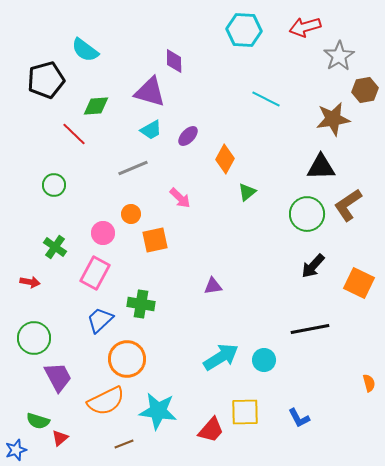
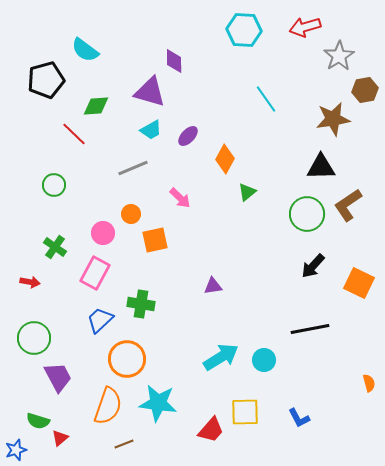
cyan line at (266, 99): rotated 28 degrees clockwise
orange semicircle at (106, 401): moved 2 px right, 5 px down; rotated 45 degrees counterclockwise
cyan star at (158, 411): moved 8 px up
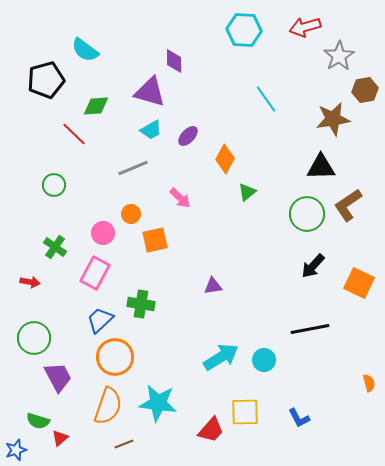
orange circle at (127, 359): moved 12 px left, 2 px up
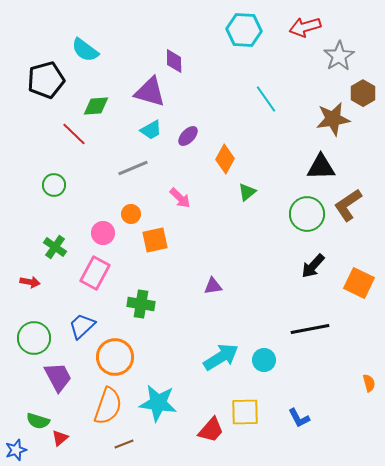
brown hexagon at (365, 90): moved 2 px left, 3 px down; rotated 20 degrees counterclockwise
blue trapezoid at (100, 320): moved 18 px left, 6 px down
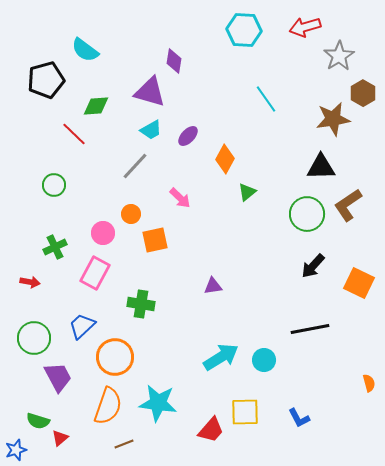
purple diamond at (174, 61): rotated 10 degrees clockwise
gray line at (133, 168): moved 2 px right, 2 px up; rotated 24 degrees counterclockwise
green cross at (55, 247): rotated 30 degrees clockwise
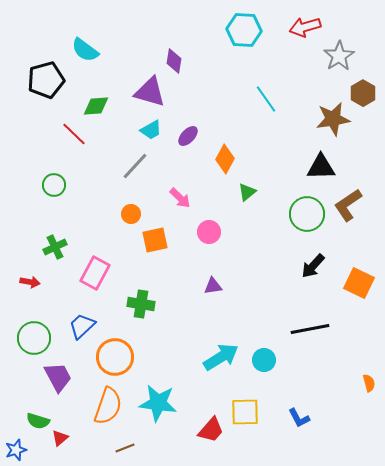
pink circle at (103, 233): moved 106 px right, 1 px up
brown line at (124, 444): moved 1 px right, 4 px down
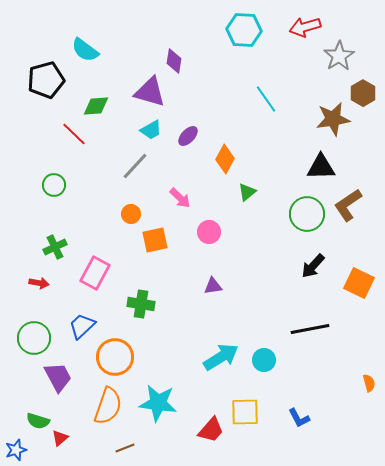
red arrow at (30, 282): moved 9 px right, 1 px down
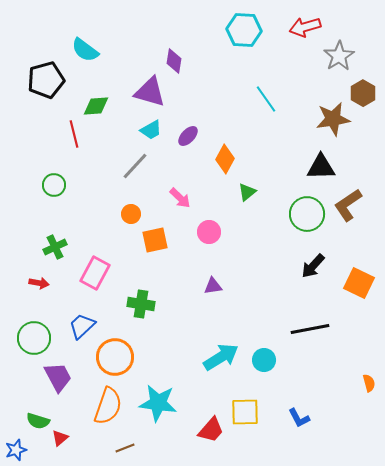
red line at (74, 134): rotated 32 degrees clockwise
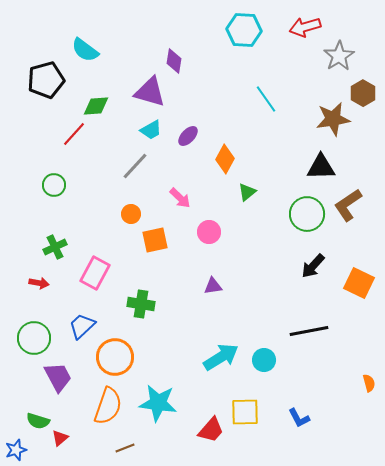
red line at (74, 134): rotated 56 degrees clockwise
black line at (310, 329): moved 1 px left, 2 px down
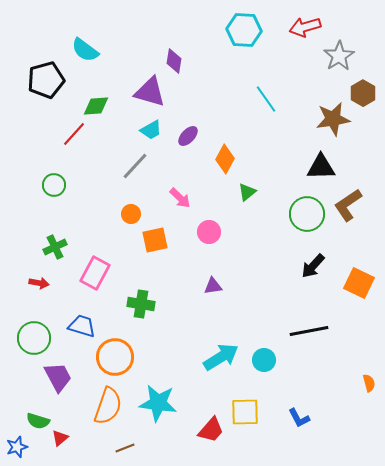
blue trapezoid at (82, 326): rotated 60 degrees clockwise
blue star at (16, 450): moved 1 px right, 3 px up
